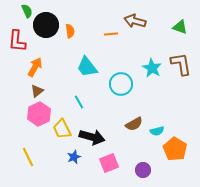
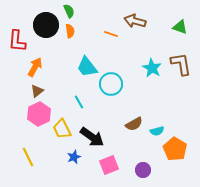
green semicircle: moved 42 px right
orange line: rotated 24 degrees clockwise
cyan circle: moved 10 px left
black arrow: rotated 20 degrees clockwise
pink square: moved 2 px down
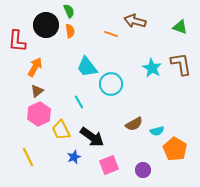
yellow trapezoid: moved 1 px left, 1 px down
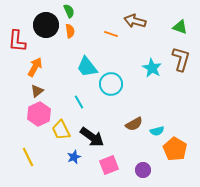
brown L-shape: moved 5 px up; rotated 25 degrees clockwise
